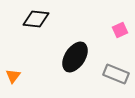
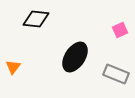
orange triangle: moved 9 px up
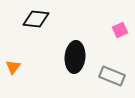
black ellipse: rotated 28 degrees counterclockwise
gray rectangle: moved 4 px left, 2 px down
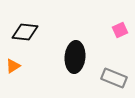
black diamond: moved 11 px left, 13 px down
orange triangle: moved 1 px up; rotated 21 degrees clockwise
gray rectangle: moved 2 px right, 2 px down
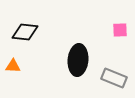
pink square: rotated 21 degrees clockwise
black ellipse: moved 3 px right, 3 px down
orange triangle: rotated 35 degrees clockwise
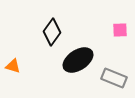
black diamond: moved 27 px right; rotated 60 degrees counterclockwise
black ellipse: rotated 52 degrees clockwise
orange triangle: rotated 14 degrees clockwise
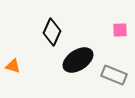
black diamond: rotated 12 degrees counterclockwise
gray rectangle: moved 3 px up
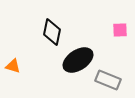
black diamond: rotated 12 degrees counterclockwise
gray rectangle: moved 6 px left, 5 px down
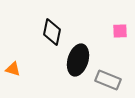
pink square: moved 1 px down
black ellipse: rotated 40 degrees counterclockwise
orange triangle: moved 3 px down
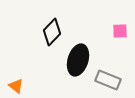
black diamond: rotated 32 degrees clockwise
orange triangle: moved 3 px right, 17 px down; rotated 21 degrees clockwise
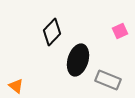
pink square: rotated 21 degrees counterclockwise
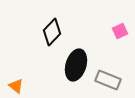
black ellipse: moved 2 px left, 5 px down
